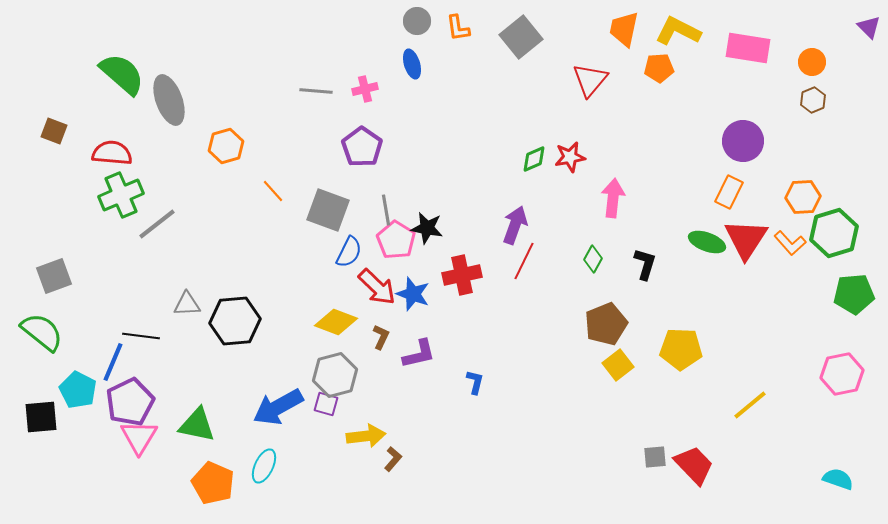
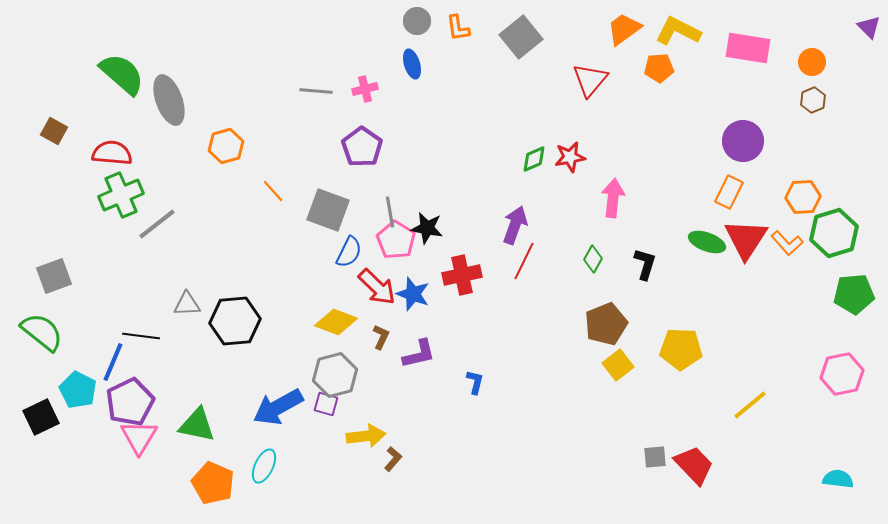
orange trapezoid at (624, 29): rotated 42 degrees clockwise
brown square at (54, 131): rotated 8 degrees clockwise
gray line at (386, 210): moved 4 px right, 2 px down
orange L-shape at (790, 243): moved 3 px left
black square at (41, 417): rotated 21 degrees counterclockwise
cyan semicircle at (838, 479): rotated 12 degrees counterclockwise
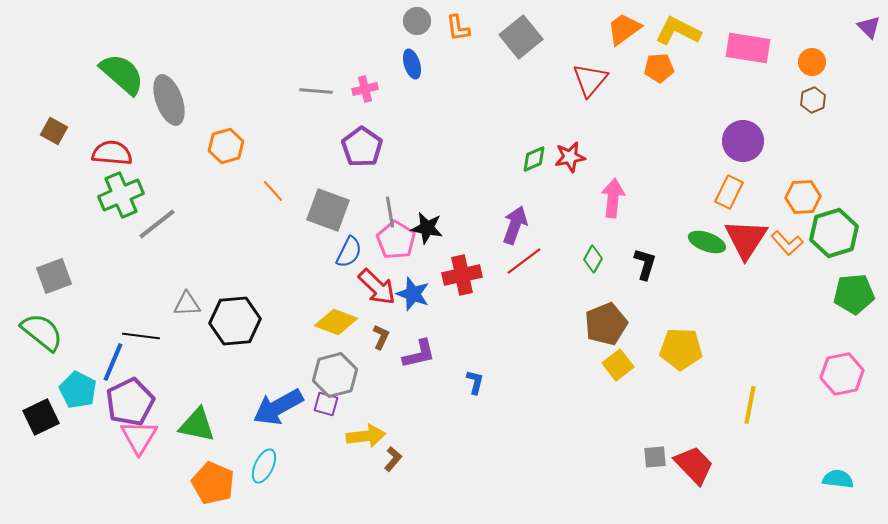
red line at (524, 261): rotated 27 degrees clockwise
yellow line at (750, 405): rotated 39 degrees counterclockwise
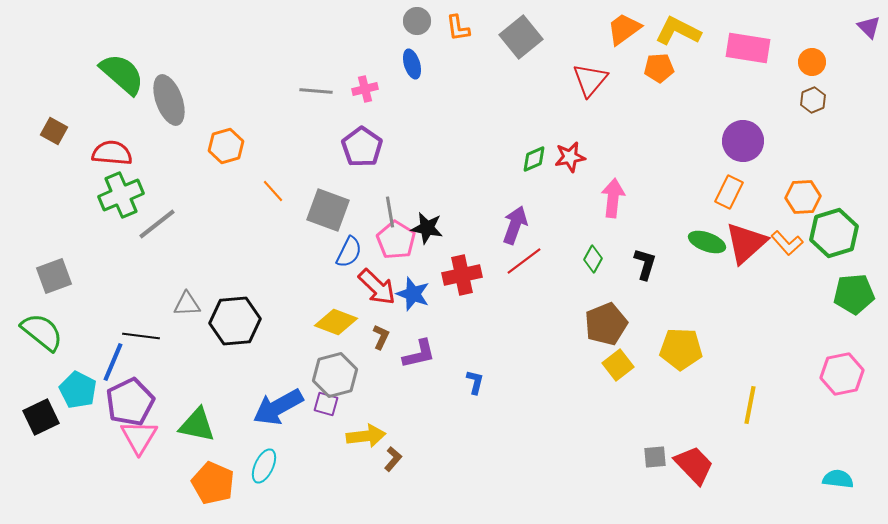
red triangle at (746, 239): moved 4 px down; rotated 15 degrees clockwise
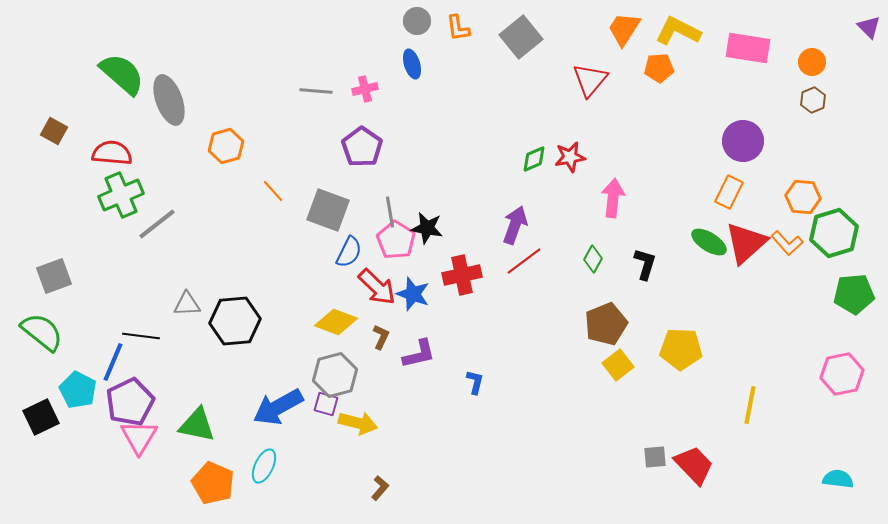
orange trapezoid at (624, 29): rotated 21 degrees counterclockwise
orange hexagon at (803, 197): rotated 8 degrees clockwise
green ellipse at (707, 242): moved 2 px right; rotated 12 degrees clockwise
yellow arrow at (366, 436): moved 8 px left, 13 px up; rotated 21 degrees clockwise
brown L-shape at (393, 459): moved 13 px left, 29 px down
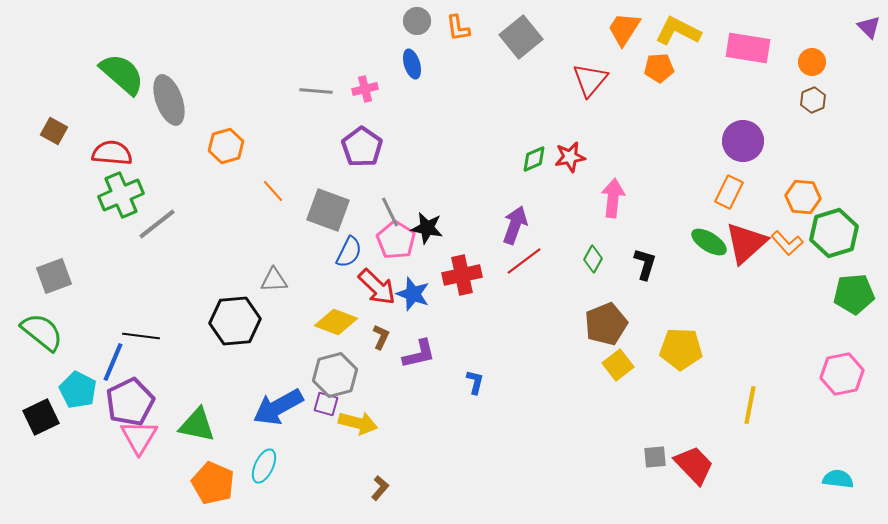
gray line at (390, 212): rotated 16 degrees counterclockwise
gray triangle at (187, 304): moved 87 px right, 24 px up
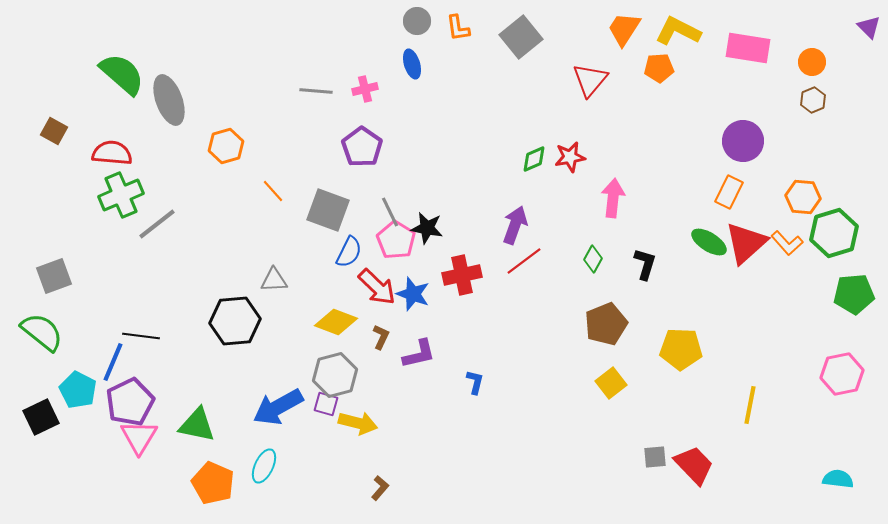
yellow square at (618, 365): moved 7 px left, 18 px down
